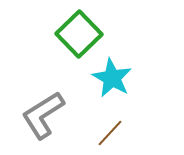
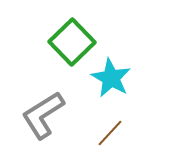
green square: moved 7 px left, 8 px down
cyan star: moved 1 px left
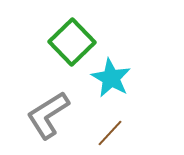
gray L-shape: moved 5 px right
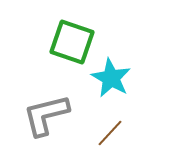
green square: rotated 27 degrees counterclockwise
gray L-shape: moved 2 px left; rotated 18 degrees clockwise
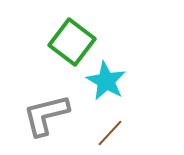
green square: rotated 18 degrees clockwise
cyan star: moved 5 px left, 3 px down
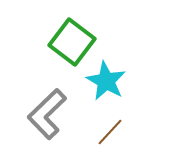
gray L-shape: moved 1 px right, 1 px up; rotated 30 degrees counterclockwise
brown line: moved 1 px up
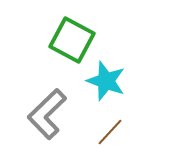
green square: moved 2 px up; rotated 9 degrees counterclockwise
cyan star: rotated 9 degrees counterclockwise
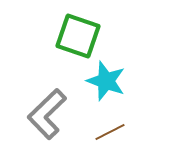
green square: moved 6 px right, 4 px up; rotated 9 degrees counterclockwise
brown line: rotated 20 degrees clockwise
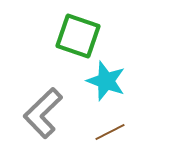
gray L-shape: moved 4 px left, 1 px up
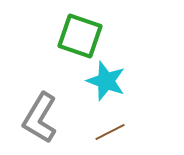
green square: moved 2 px right
gray L-shape: moved 3 px left, 5 px down; rotated 15 degrees counterclockwise
